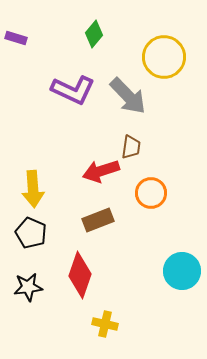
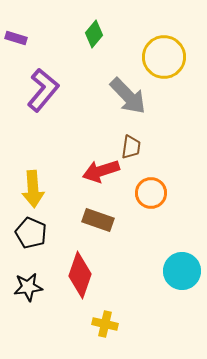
purple L-shape: moved 30 px left; rotated 75 degrees counterclockwise
brown rectangle: rotated 40 degrees clockwise
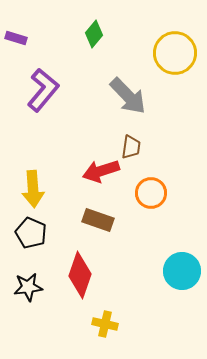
yellow circle: moved 11 px right, 4 px up
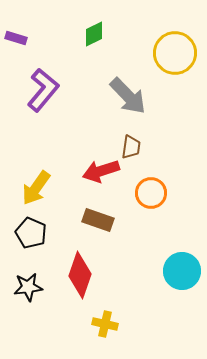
green diamond: rotated 24 degrees clockwise
yellow arrow: moved 3 px right, 1 px up; rotated 39 degrees clockwise
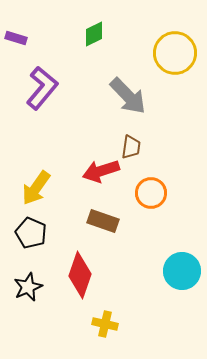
purple L-shape: moved 1 px left, 2 px up
brown rectangle: moved 5 px right, 1 px down
black star: rotated 16 degrees counterclockwise
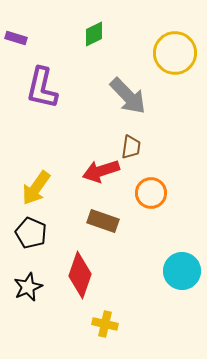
purple L-shape: rotated 153 degrees clockwise
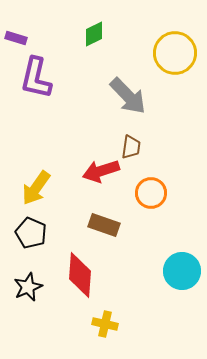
purple L-shape: moved 6 px left, 10 px up
brown rectangle: moved 1 px right, 4 px down
red diamond: rotated 15 degrees counterclockwise
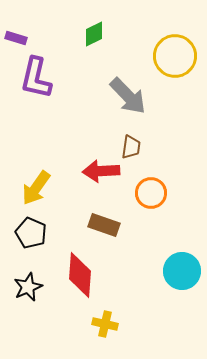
yellow circle: moved 3 px down
red arrow: rotated 15 degrees clockwise
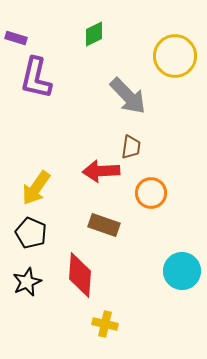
black star: moved 1 px left, 5 px up
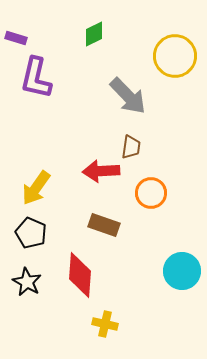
black star: rotated 20 degrees counterclockwise
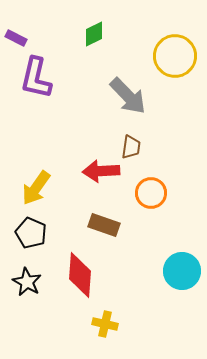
purple rectangle: rotated 10 degrees clockwise
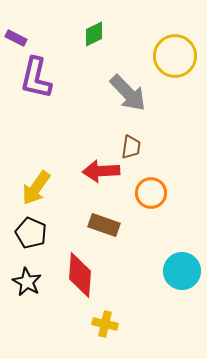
gray arrow: moved 3 px up
